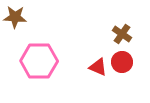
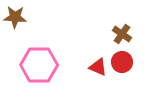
pink hexagon: moved 4 px down
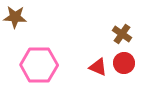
red circle: moved 2 px right, 1 px down
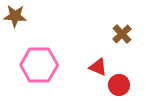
brown star: moved 1 px up
brown cross: rotated 12 degrees clockwise
red circle: moved 5 px left, 22 px down
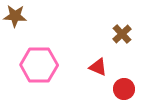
red circle: moved 5 px right, 4 px down
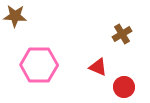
brown cross: rotated 12 degrees clockwise
red circle: moved 2 px up
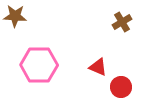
brown cross: moved 12 px up
red circle: moved 3 px left
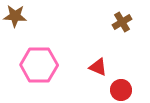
red circle: moved 3 px down
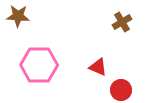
brown star: moved 3 px right
